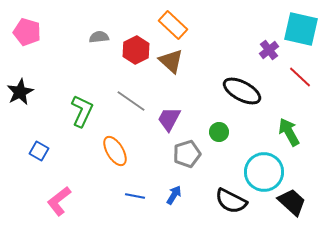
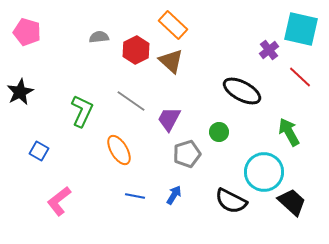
orange ellipse: moved 4 px right, 1 px up
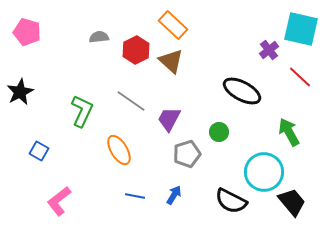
black trapezoid: rotated 8 degrees clockwise
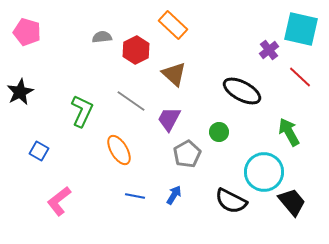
gray semicircle: moved 3 px right
brown triangle: moved 3 px right, 13 px down
gray pentagon: rotated 12 degrees counterclockwise
